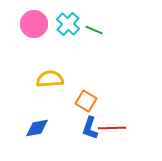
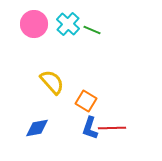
green line: moved 2 px left
yellow semicircle: moved 2 px right, 3 px down; rotated 52 degrees clockwise
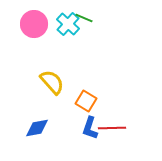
green line: moved 8 px left, 12 px up
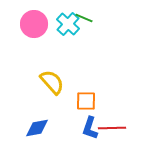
orange square: rotated 30 degrees counterclockwise
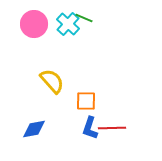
yellow semicircle: moved 1 px up
blue diamond: moved 3 px left, 1 px down
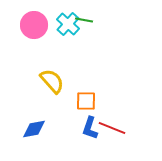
green line: moved 2 px down; rotated 12 degrees counterclockwise
pink circle: moved 1 px down
red line: rotated 24 degrees clockwise
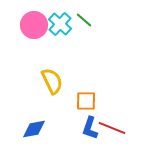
green line: rotated 30 degrees clockwise
cyan cross: moved 8 px left
yellow semicircle: rotated 16 degrees clockwise
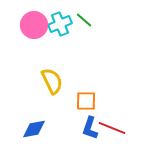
cyan cross: rotated 25 degrees clockwise
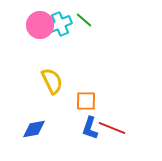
pink circle: moved 6 px right
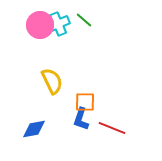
cyan cross: moved 2 px left
orange square: moved 1 px left, 1 px down
blue L-shape: moved 9 px left, 9 px up
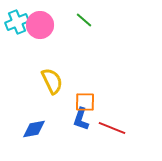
cyan cross: moved 41 px left, 2 px up
